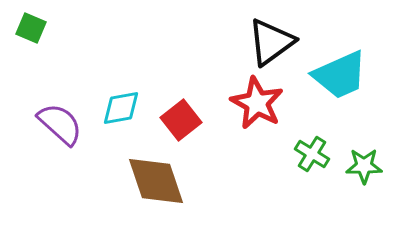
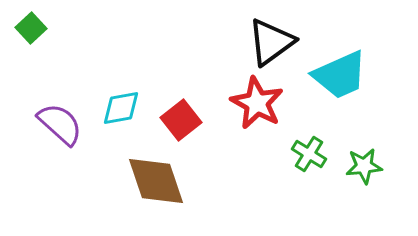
green square: rotated 24 degrees clockwise
green cross: moved 3 px left
green star: rotated 6 degrees counterclockwise
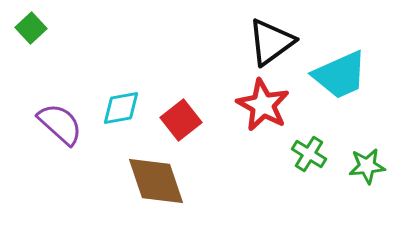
red star: moved 6 px right, 2 px down
green star: moved 3 px right
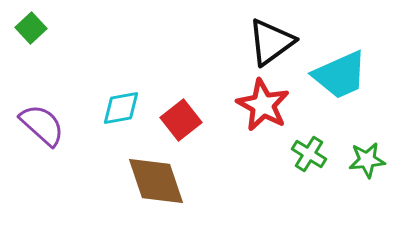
purple semicircle: moved 18 px left, 1 px down
green star: moved 6 px up
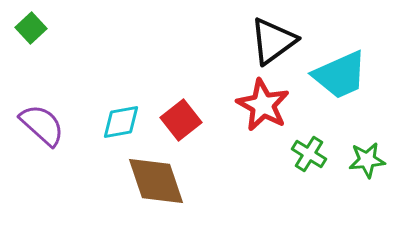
black triangle: moved 2 px right, 1 px up
cyan diamond: moved 14 px down
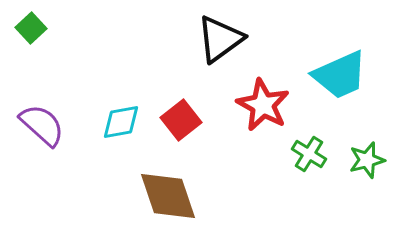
black triangle: moved 53 px left, 2 px up
green star: rotated 9 degrees counterclockwise
brown diamond: moved 12 px right, 15 px down
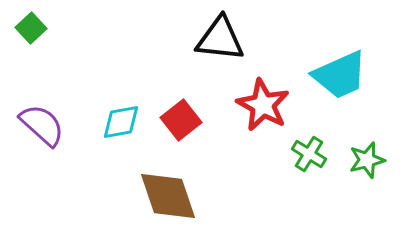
black triangle: rotated 42 degrees clockwise
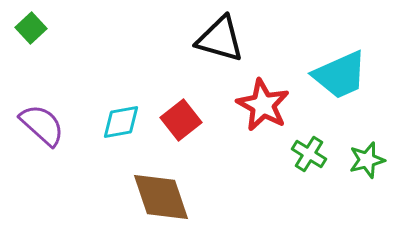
black triangle: rotated 10 degrees clockwise
brown diamond: moved 7 px left, 1 px down
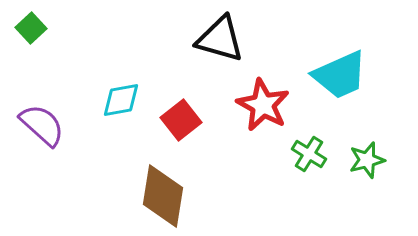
cyan diamond: moved 22 px up
brown diamond: moved 2 px right, 1 px up; rotated 28 degrees clockwise
